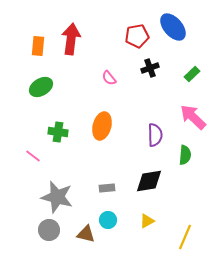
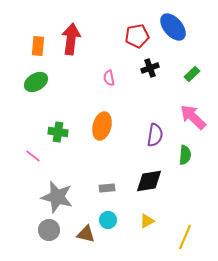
pink semicircle: rotated 28 degrees clockwise
green ellipse: moved 5 px left, 5 px up
purple semicircle: rotated 10 degrees clockwise
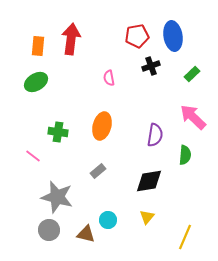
blue ellipse: moved 9 px down; rotated 32 degrees clockwise
black cross: moved 1 px right, 2 px up
gray rectangle: moved 9 px left, 17 px up; rotated 35 degrees counterclockwise
yellow triangle: moved 4 px up; rotated 21 degrees counterclockwise
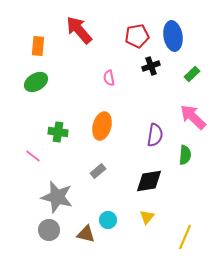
red arrow: moved 8 px right, 9 px up; rotated 48 degrees counterclockwise
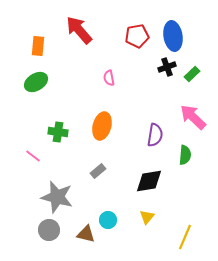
black cross: moved 16 px right, 1 px down
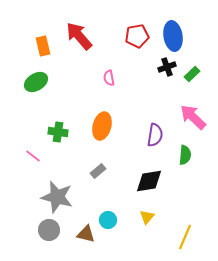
red arrow: moved 6 px down
orange rectangle: moved 5 px right; rotated 18 degrees counterclockwise
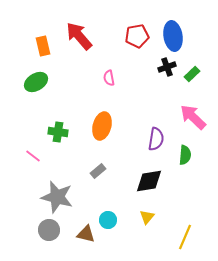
purple semicircle: moved 1 px right, 4 px down
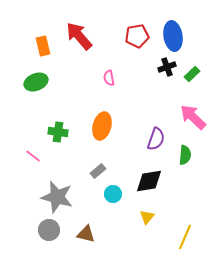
green ellipse: rotated 10 degrees clockwise
purple semicircle: rotated 10 degrees clockwise
cyan circle: moved 5 px right, 26 px up
